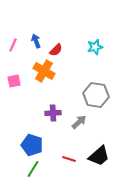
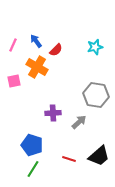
blue arrow: rotated 16 degrees counterclockwise
orange cross: moved 7 px left, 4 px up
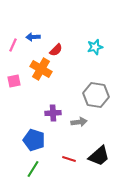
blue arrow: moved 3 px left, 4 px up; rotated 56 degrees counterclockwise
orange cross: moved 4 px right, 2 px down
gray arrow: rotated 35 degrees clockwise
blue pentagon: moved 2 px right, 5 px up
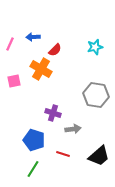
pink line: moved 3 px left, 1 px up
red semicircle: moved 1 px left
purple cross: rotated 21 degrees clockwise
gray arrow: moved 6 px left, 7 px down
red line: moved 6 px left, 5 px up
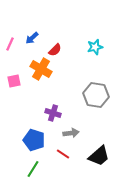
blue arrow: moved 1 px left, 1 px down; rotated 40 degrees counterclockwise
gray arrow: moved 2 px left, 4 px down
red line: rotated 16 degrees clockwise
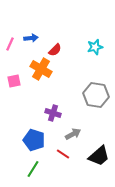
blue arrow: moved 1 px left; rotated 144 degrees counterclockwise
gray arrow: moved 2 px right, 1 px down; rotated 21 degrees counterclockwise
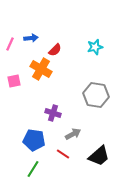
blue pentagon: rotated 10 degrees counterclockwise
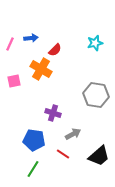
cyan star: moved 4 px up
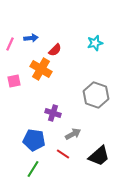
gray hexagon: rotated 10 degrees clockwise
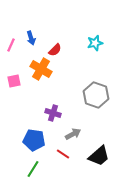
blue arrow: rotated 80 degrees clockwise
pink line: moved 1 px right, 1 px down
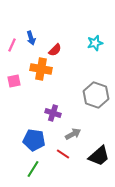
pink line: moved 1 px right
orange cross: rotated 20 degrees counterclockwise
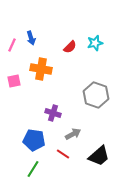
red semicircle: moved 15 px right, 3 px up
